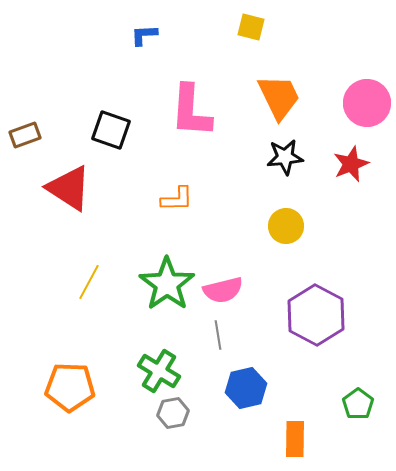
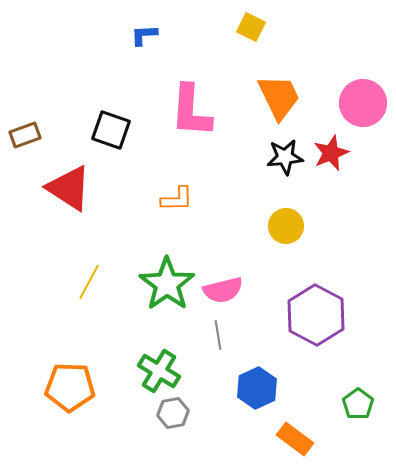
yellow square: rotated 12 degrees clockwise
pink circle: moved 4 px left
red star: moved 20 px left, 11 px up
blue hexagon: moved 11 px right; rotated 12 degrees counterclockwise
orange rectangle: rotated 54 degrees counterclockwise
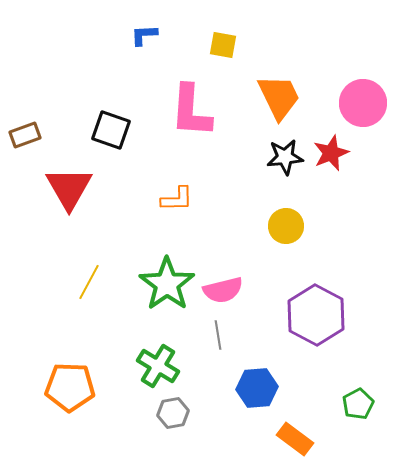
yellow square: moved 28 px left, 18 px down; rotated 16 degrees counterclockwise
red triangle: rotated 27 degrees clockwise
green cross: moved 1 px left, 5 px up
blue hexagon: rotated 21 degrees clockwise
green pentagon: rotated 8 degrees clockwise
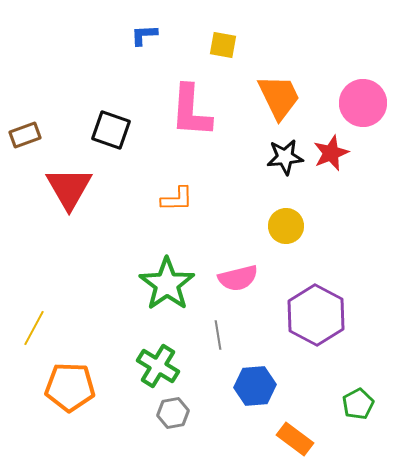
yellow line: moved 55 px left, 46 px down
pink semicircle: moved 15 px right, 12 px up
blue hexagon: moved 2 px left, 2 px up
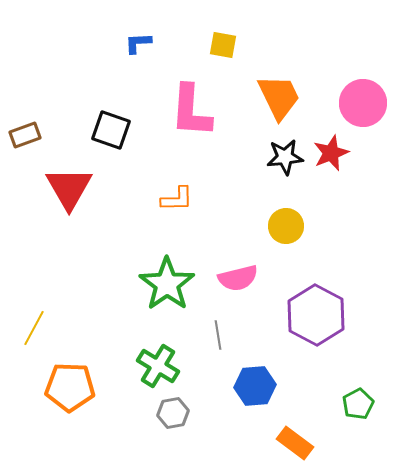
blue L-shape: moved 6 px left, 8 px down
orange rectangle: moved 4 px down
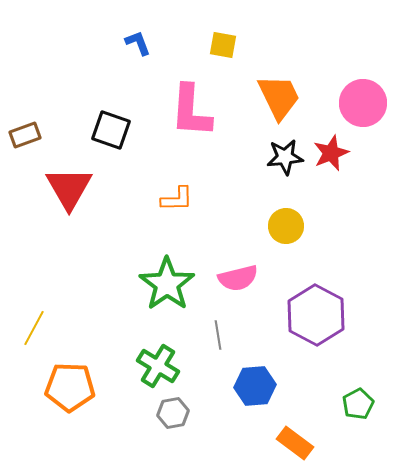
blue L-shape: rotated 72 degrees clockwise
